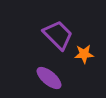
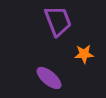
purple trapezoid: moved 14 px up; rotated 24 degrees clockwise
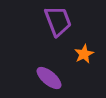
orange star: rotated 24 degrees counterclockwise
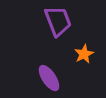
purple ellipse: rotated 16 degrees clockwise
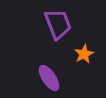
purple trapezoid: moved 3 px down
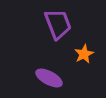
purple ellipse: rotated 28 degrees counterclockwise
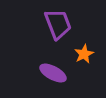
purple ellipse: moved 4 px right, 5 px up
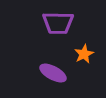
purple trapezoid: moved 1 px up; rotated 112 degrees clockwise
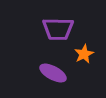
purple trapezoid: moved 6 px down
